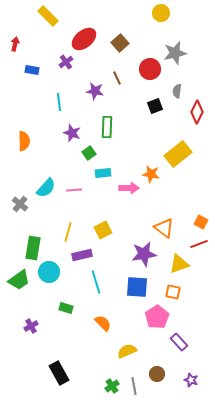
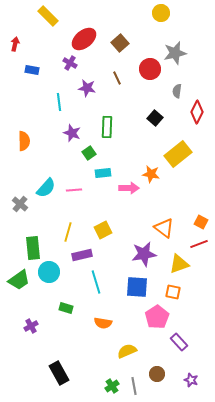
purple cross at (66, 62): moved 4 px right, 1 px down; rotated 24 degrees counterclockwise
purple star at (95, 91): moved 8 px left, 3 px up
black square at (155, 106): moved 12 px down; rotated 28 degrees counterclockwise
green rectangle at (33, 248): rotated 15 degrees counterclockwise
orange semicircle at (103, 323): rotated 144 degrees clockwise
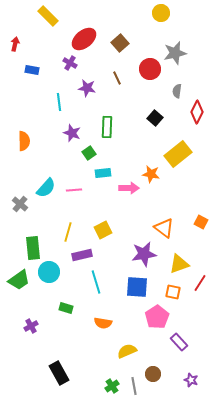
red line at (199, 244): moved 1 px right, 39 px down; rotated 36 degrees counterclockwise
brown circle at (157, 374): moved 4 px left
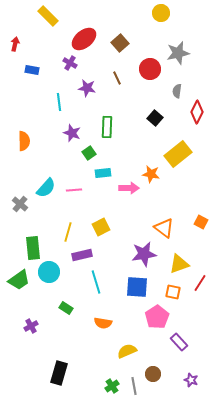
gray star at (175, 53): moved 3 px right
yellow square at (103, 230): moved 2 px left, 3 px up
green rectangle at (66, 308): rotated 16 degrees clockwise
black rectangle at (59, 373): rotated 45 degrees clockwise
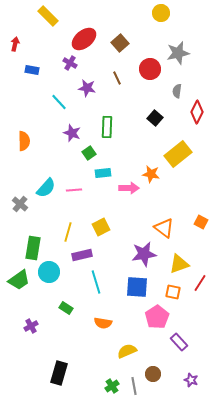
cyan line at (59, 102): rotated 36 degrees counterclockwise
green rectangle at (33, 248): rotated 15 degrees clockwise
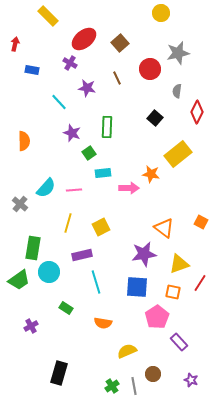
yellow line at (68, 232): moved 9 px up
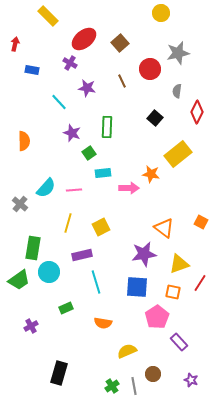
brown line at (117, 78): moved 5 px right, 3 px down
green rectangle at (66, 308): rotated 56 degrees counterclockwise
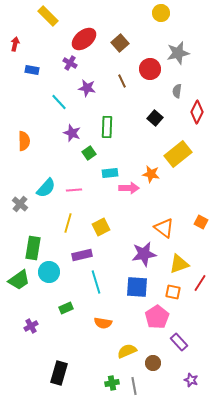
cyan rectangle at (103, 173): moved 7 px right
brown circle at (153, 374): moved 11 px up
green cross at (112, 386): moved 3 px up; rotated 24 degrees clockwise
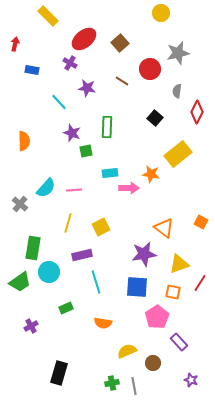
brown line at (122, 81): rotated 32 degrees counterclockwise
green square at (89, 153): moved 3 px left, 2 px up; rotated 24 degrees clockwise
green trapezoid at (19, 280): moved 1 px right, 2 px down
